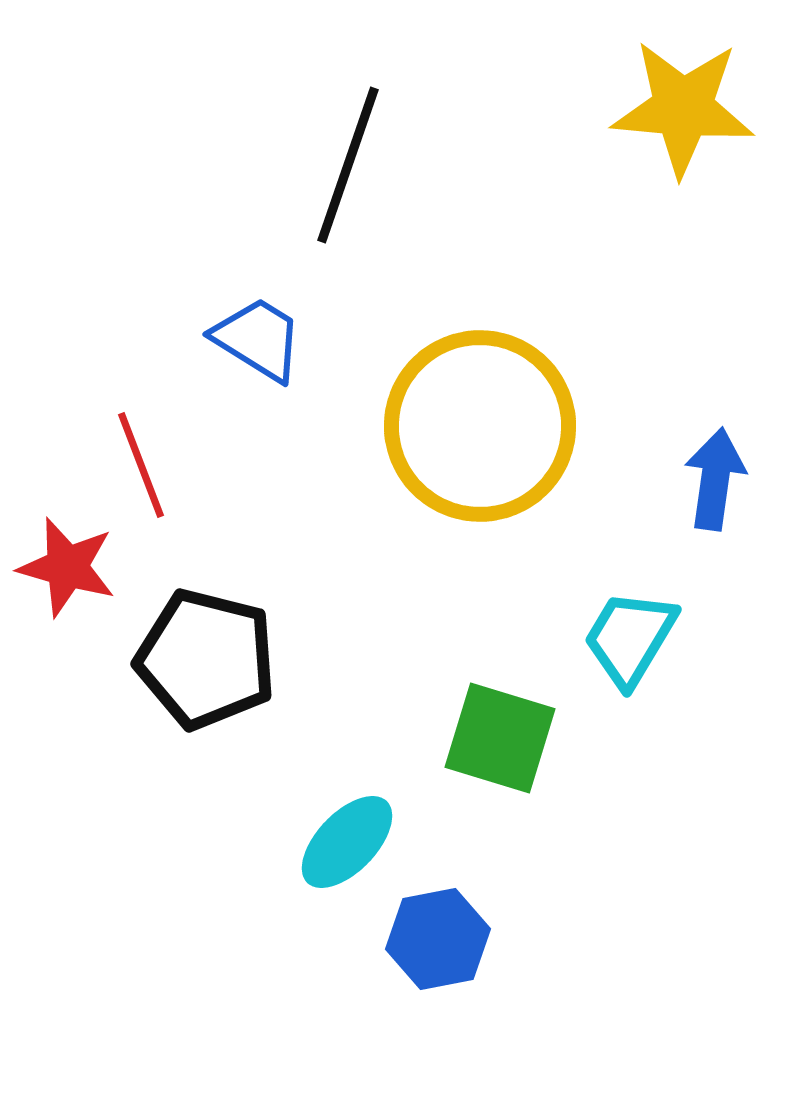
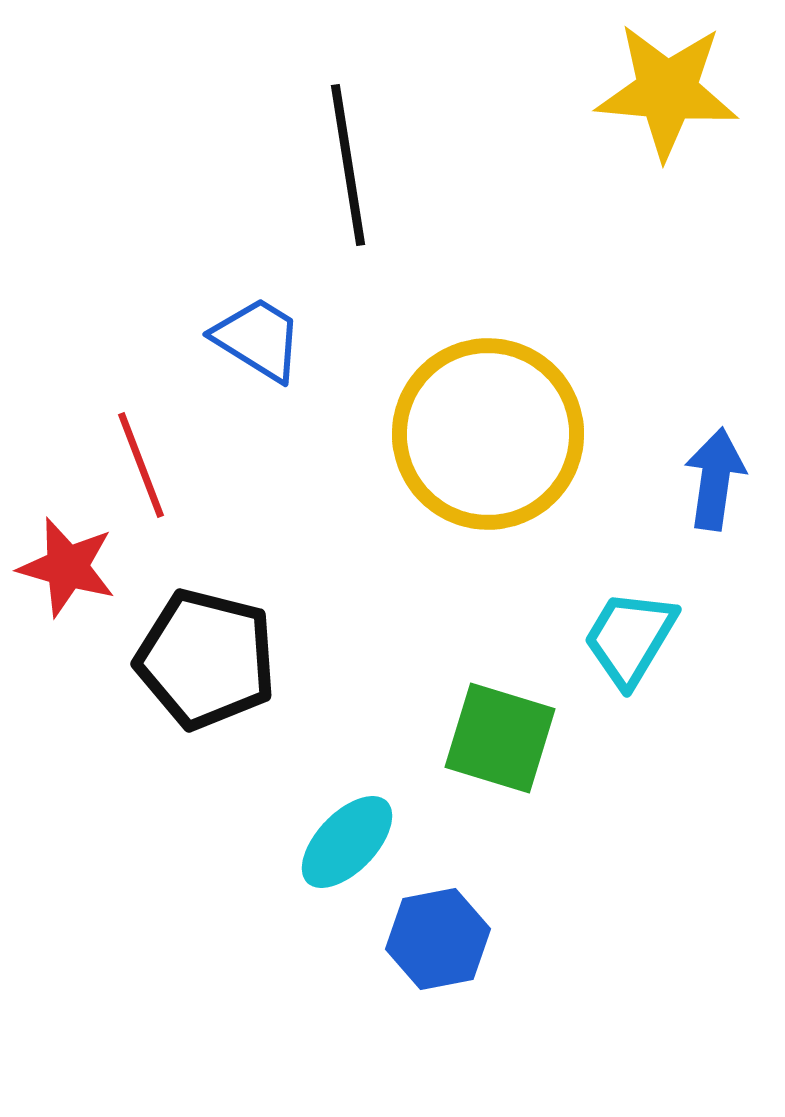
yellow star: moved 16 px left, 17 px up
black line: rotated 28 degrees counterclockwise
yellow circle: moved 8 px right, 8 px down
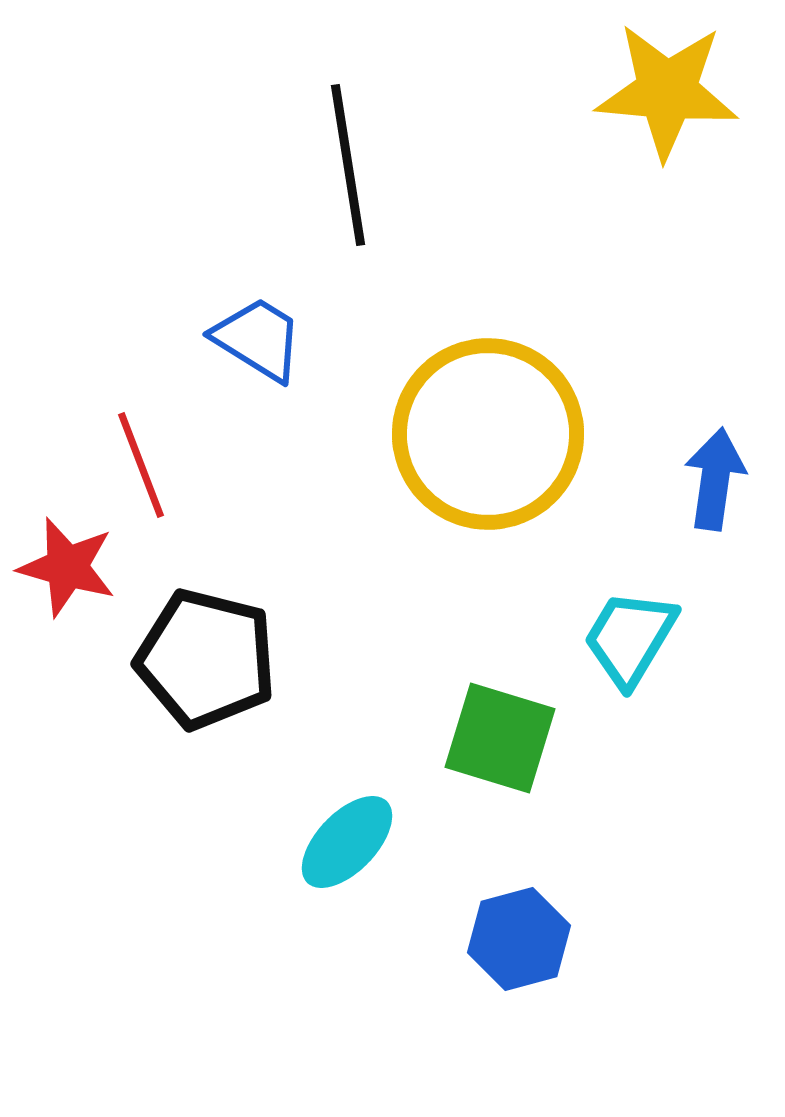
blue hexagon: moved 81 px right; rotated 4 degrees counterclockwise
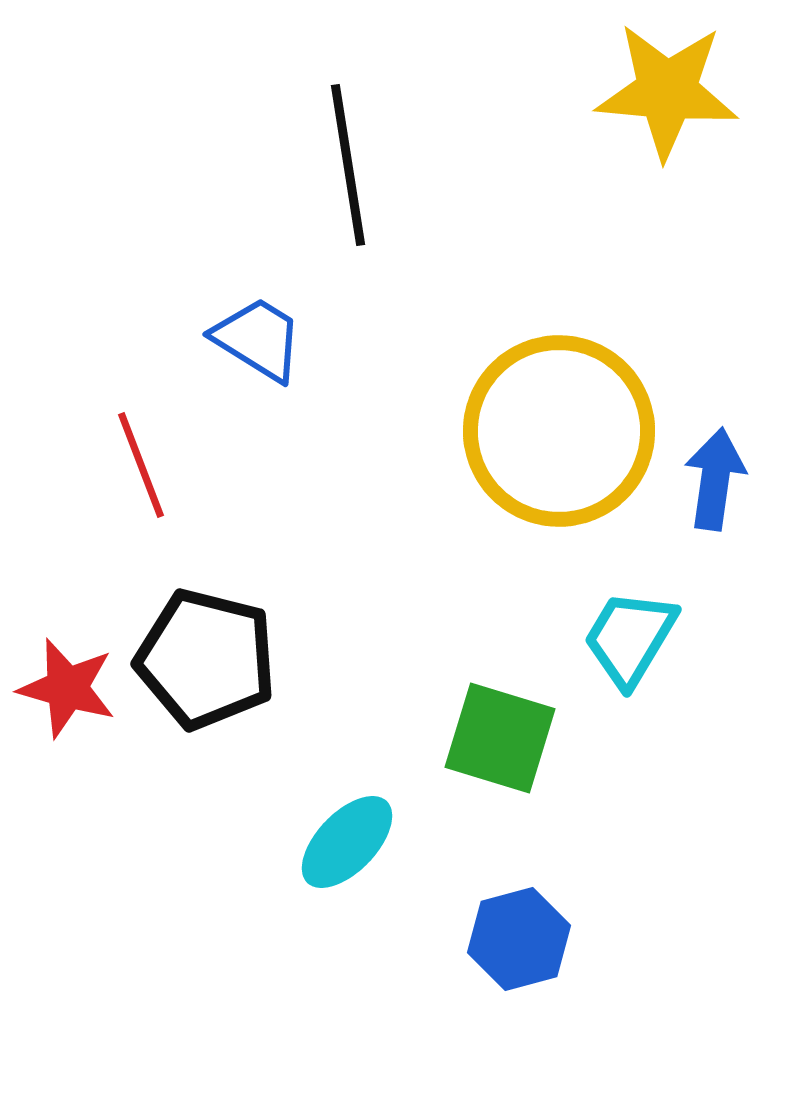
yellow circle: moved 71 px right, 3 px up
red star: moved 121 px down
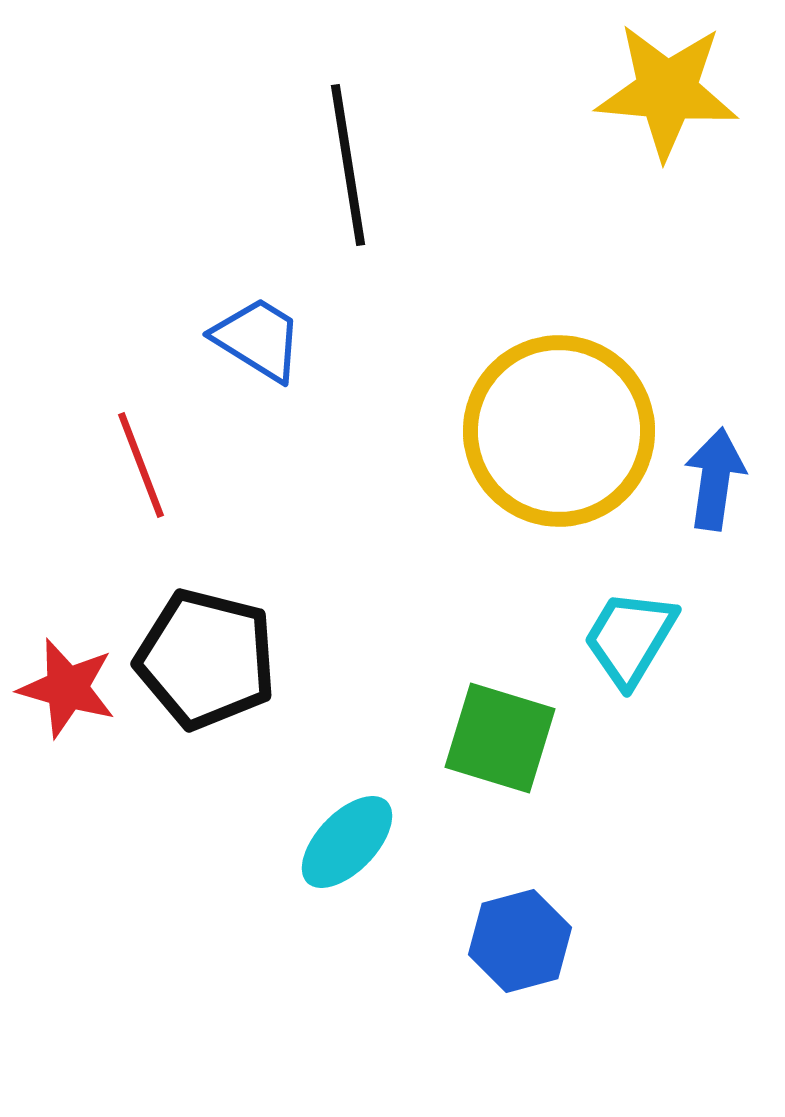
blue hexagon: moved 1 px right, 2 px down
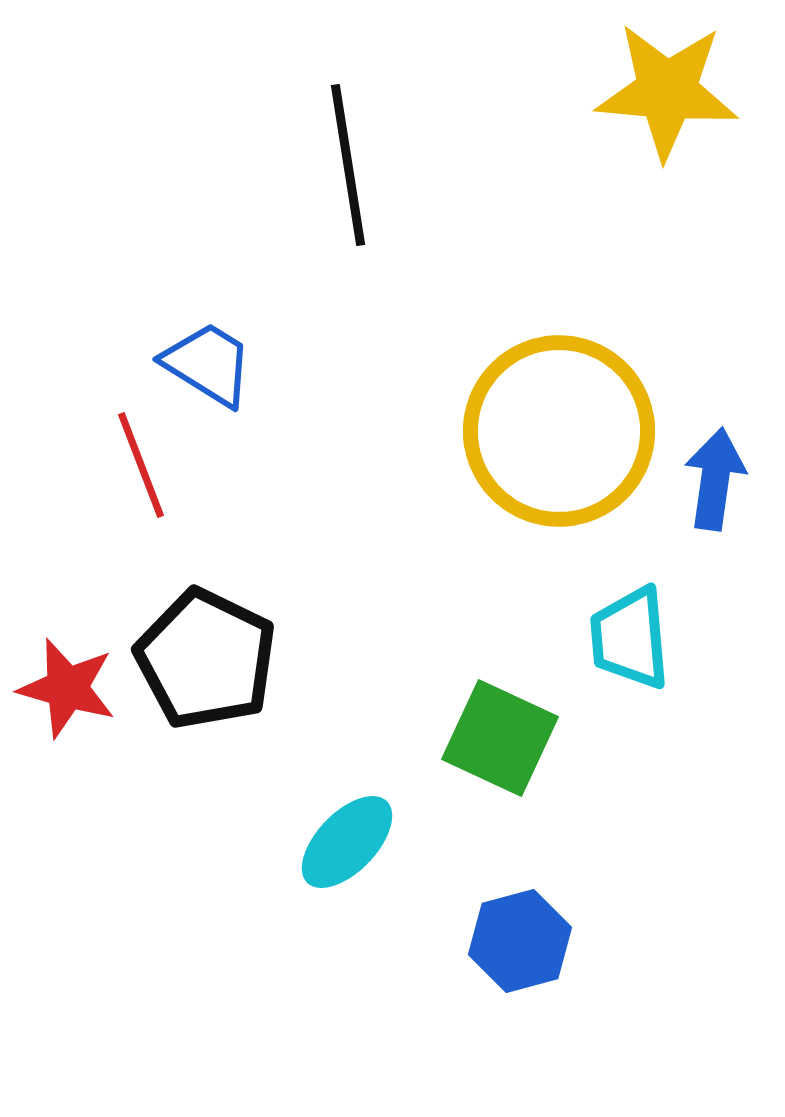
blue trapezoid: moved 50 px left, 25 px down
cyan trapezoid: rotated 36 degrees counterclockwise
black pentagon: rotated 12 degrees clockwise
green square: rotated 8 degrees clockwise
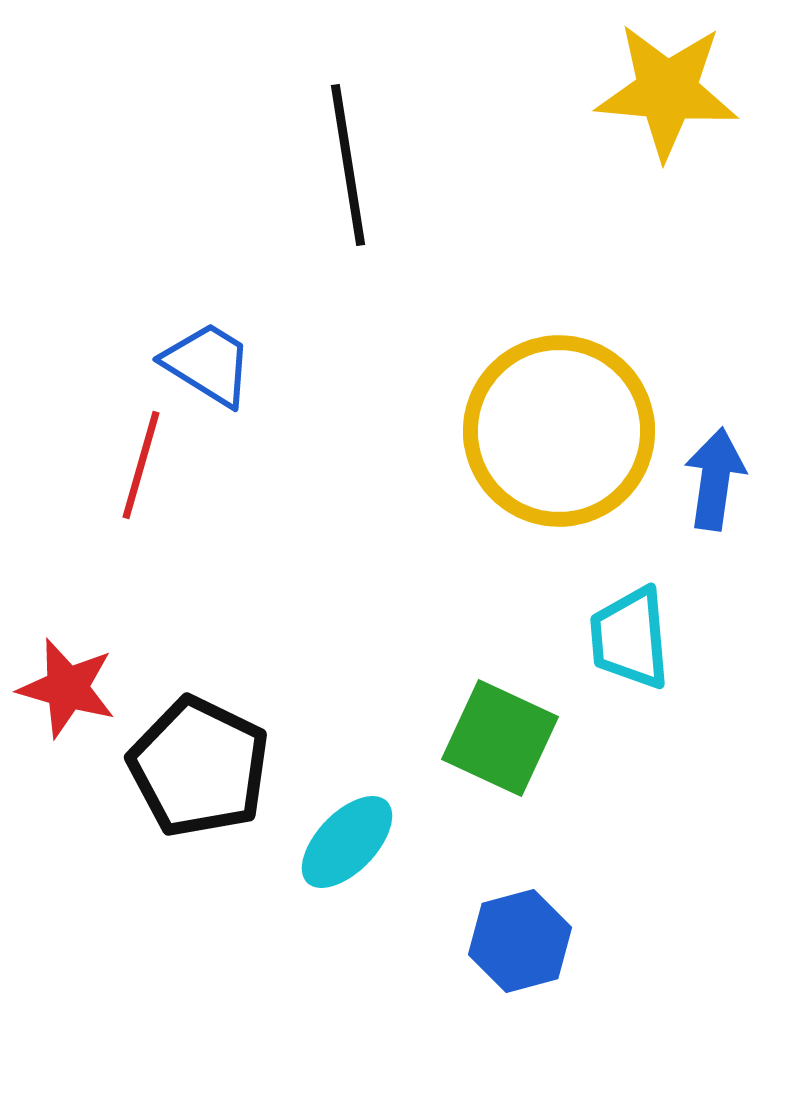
red line: rotated 37 degrees clockwise
black pentagon: moved 7 px left, 108 px down
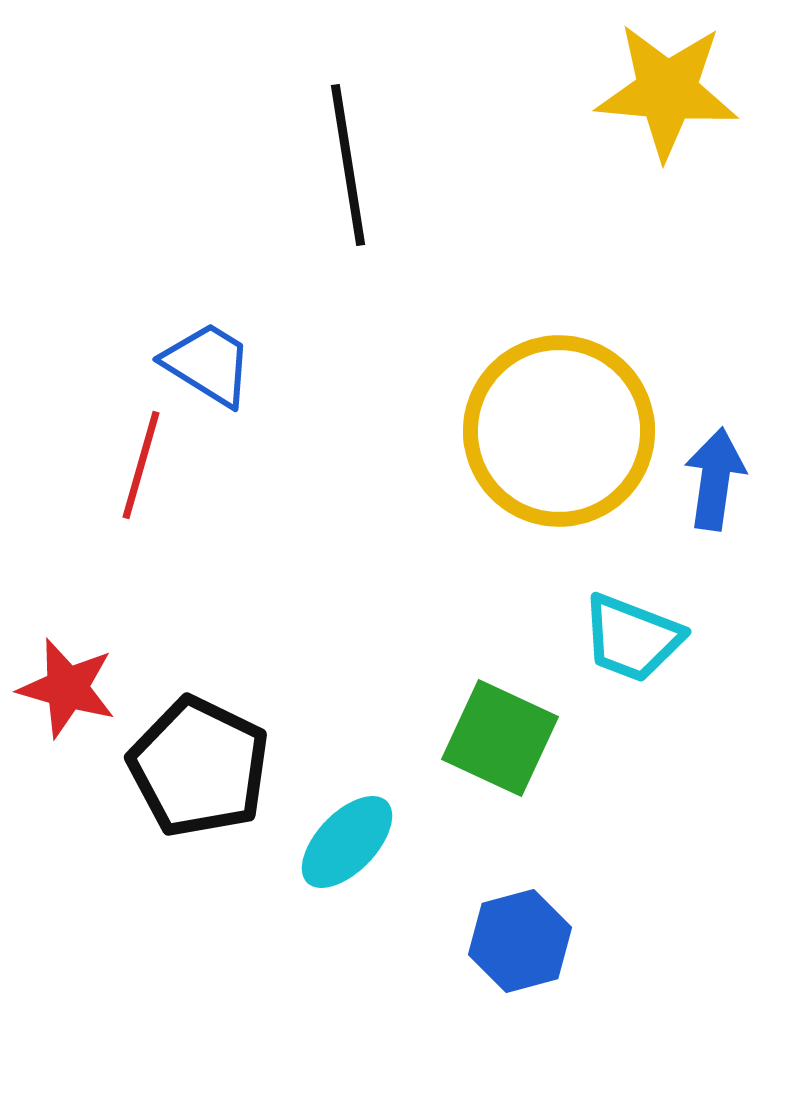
cyan trapezoid: moved 2 px right; rotated 64 degrees counterclockwise
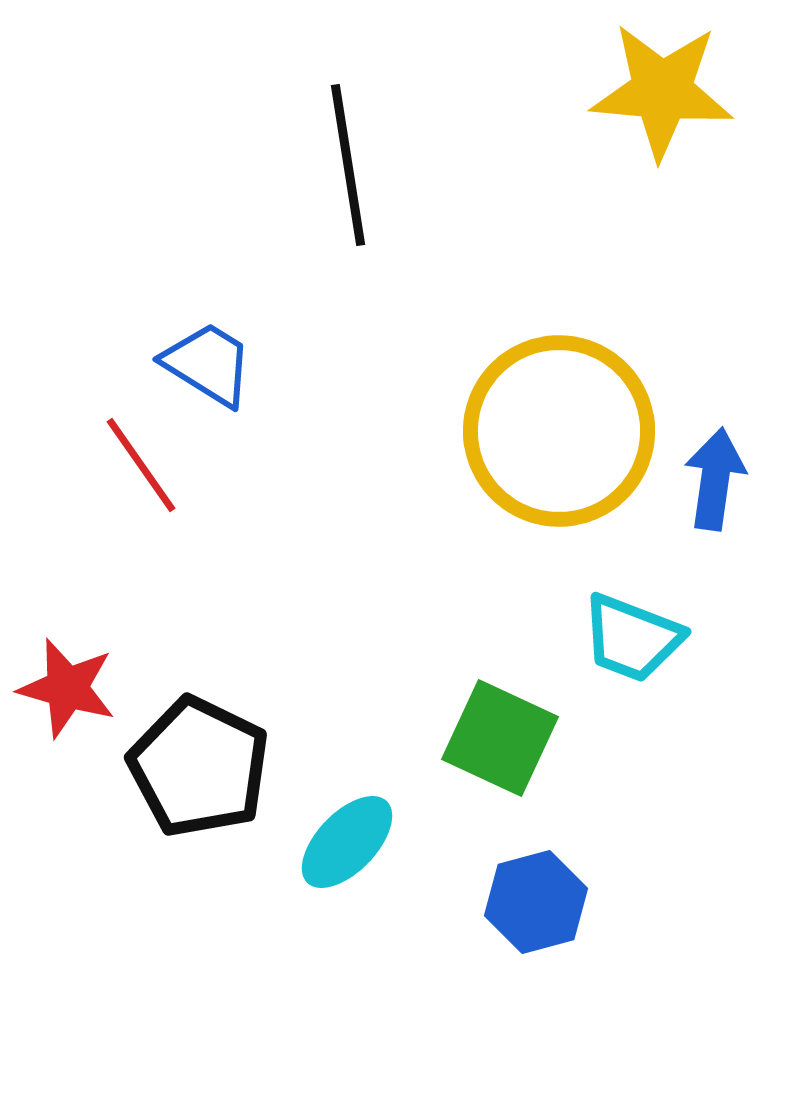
yellow star: moved 5 px left
red line: rotated 51 degrees counterclockwise
blue hexagon: moved 16 px right, 39 px up
